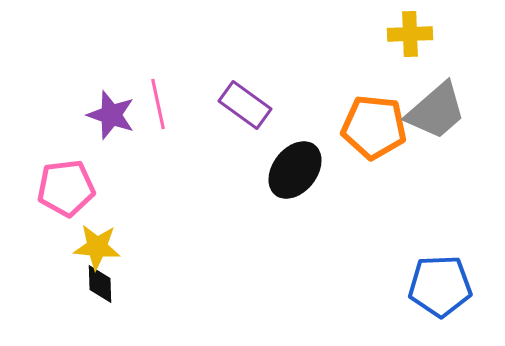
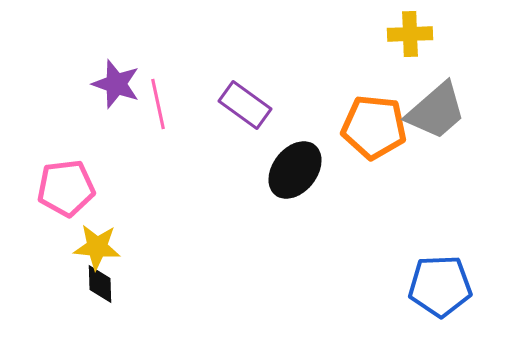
purple star: moved 5 px right, 31 px up
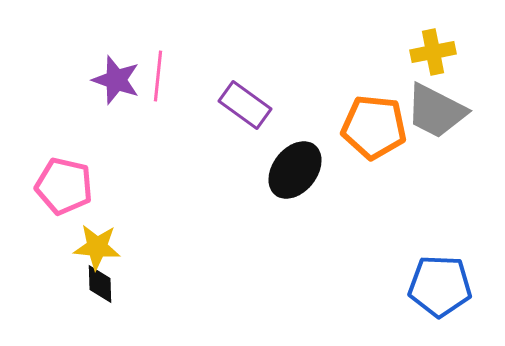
yellow cross: moved 23 px right, 18 px down; rotated 9 degrees counterclockwise
purple star: moved 4 px up
pink line: moved 28 px up; rotated 18 degrees clockwise
gray trapezoid: rotated 68 degrees clockwise
pink pentagon: moved 2 px left, 2 px up; rotated 20 degrees clockwise
blue pentagon: rotated 4 degrees clockwise
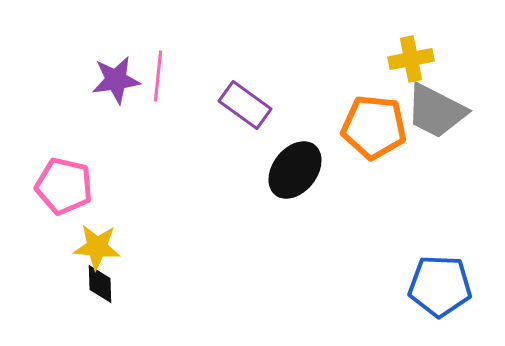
yellow cross: moved 22 px left, 7 px down
purple star: rotated 27 degrees counterclockwise
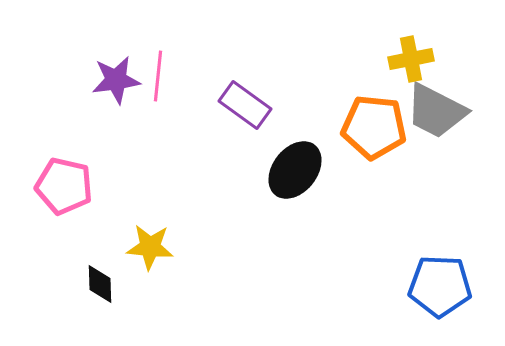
yellow star: moved 53 px right
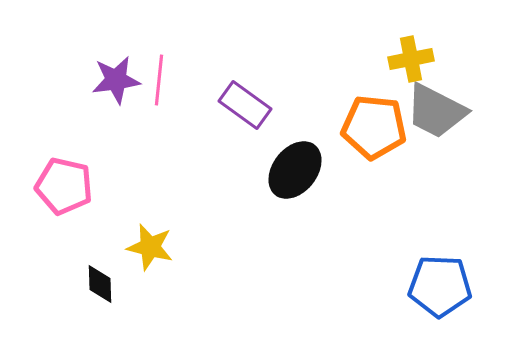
pink line: moved 1 px right, 4 px down
yellow star: rotated 9 degrees clockwise
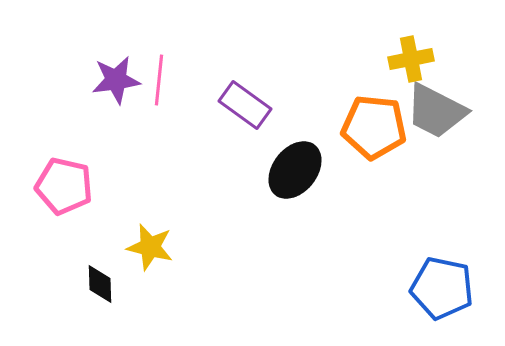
blue pentagon: moved 2 px right, 2 px down; rotated 10 degrees clockwise
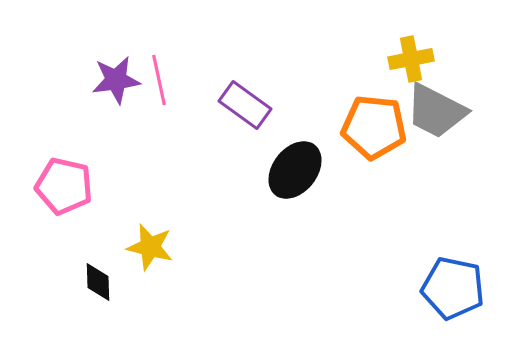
pink line: rotated 18 degrees counterclockwise
black diamond: moved 2 px left, 2 px up
blue pentagon: moved 11 px right
